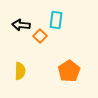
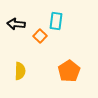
cyan rectangle: moved 1 px down
black arrow: moved 5 px left, 1 px up
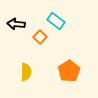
cyan rectangle: rotated 60 degrees counterclockwise
orange square: moved 1 px down
yellow semicircle: moved 6 px right, 1 px down
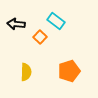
orange pentagon: rotated 15 degrees clockwise
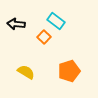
orange square: moved 4 px right
yellow semicircle: rotated 60 degrees counterclockwise
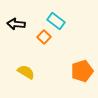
orange pentagon: moved 13 px right
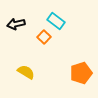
black arrow: rotated 18 degrees counterclockwise
orange pentagon: moved 1 px left, 2 px down
